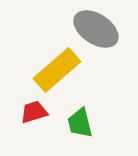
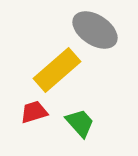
gray ellipse: moved 1 px left, 1 px down
green trapezoid: rotated 152 degrees clockwise
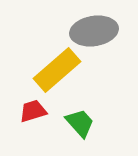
gray ellipse: moved 1 px left, 1 px down; rotated 42 degrees counterclockwise
red trapezoid: moved 1 px left, 1 px up
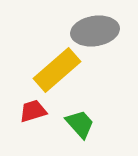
gray ellipse: moved 1 px right
green trapezoid: moved 1 px down
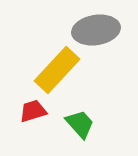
gray ellipse: moved 1 px right, 1 px up
yellow rectangle: rotated 6 degrees counterclockwise
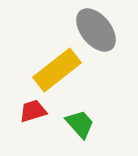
gray ellipse: rotated 60 degrees clockwise
yellow rectangle: rotated 9 degrees clockwise
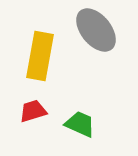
yellow rectangle: moved 17 px left, 14 px up; rotated 42 degrees counterclockwise
green trapezoid: rotated 24 degrees counterclockwise
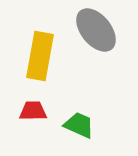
red trapezoid: rotated 16 degrees clockwise
green trapezoid: moved 1 px left, 1 px down
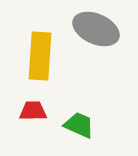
gray ellipse: moved 1 px up; rotated 27 degrees counterclockwise
yellow rectangle: rotated 6 degrees counterclockwise
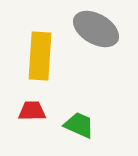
gray ellipse: rotated 6 degrees clockwise
red trapezoid: moved 1 px left
